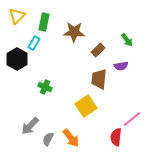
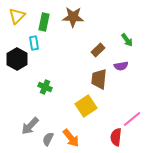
brown star: moved 1 px left, 15 px up
cyan rectangle: rotated 40 degrees counterclockwise
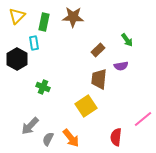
green cross: moved 2 px left
pink line: moved 11 px right
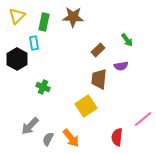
red semicircle: moved 1 px right
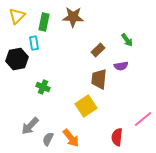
black hexagon: rotated 20 degrees clockwise
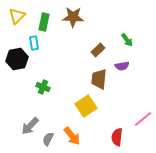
purple semicircle: moved 1 px right
orange arrow: moved 1 px right, 2 px up
